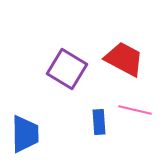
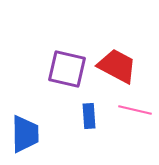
red trapezoid: moved 7 px left, 7 px down
purple square: rotated 18 degrees counterclockwise
blue rectangle: moved 10 px left, 6 px up
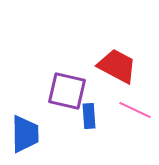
purple square: moved 22 px down
pink line: rotated 12 degrees clockwise
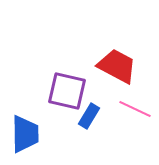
pink line: moved 1 px up
blue rectangle: rotated 35 degrees clockwise
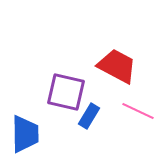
purple square: moved 1 px left, 1 px down
pink line: moved 3 px right, 2 px down
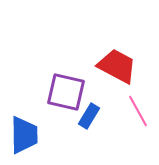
pink line: rotated 36 degrees clockwise
blue trapezoid: moved 1 px left, 1 px down
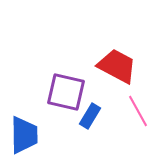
blue rectangle: moved 1 px right
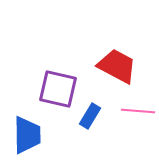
purple square: moved 8 px left, 3 px up
pink line: rotated 56 degrees counterclockwise
blue trapezoid: moved 3 px right
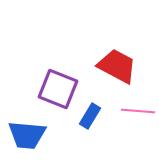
purple square: rotated 9 degrees clockwise
blue trapezoid: rotated 96 degrees clockwise
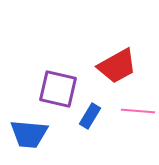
red trapezoid: rotated 123 degrees clockwise
purple square: rotated 9 degrees counterclockwise
blue trapezoid: moved 2 px right, 1 px up
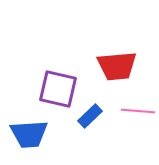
red trapezoid: rotated 24 degrees clockwise
blue rectangle: rotated 15 degrees clockwise
blue trapezoid: rotated 9 degrees counterclockwise
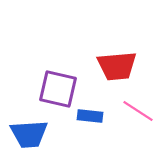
pink line: rotated 28 degrees clockwise
blue rectangle: rotated 50 degrees clockwise
